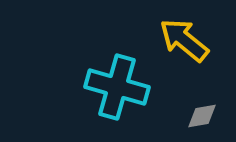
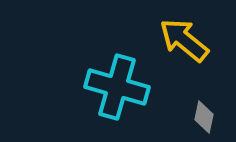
gray diamond: moved 2 px right, 1 px down; rotated 68 degrees counterclockwise
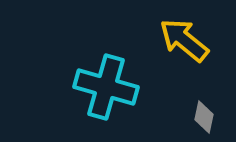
cyan cross: moved 11 px left
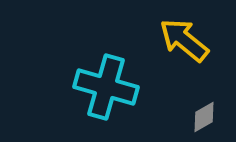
gray diamond: rotated 48 degrees clockwise
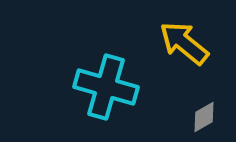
yellow arrow: moved 3 px down
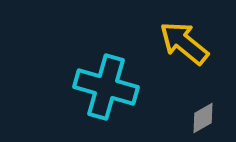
gray diamond: moved 1 px left, 1 px down
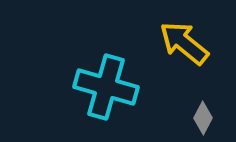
gray diamond: rotated 32 degrees counterclockwise
